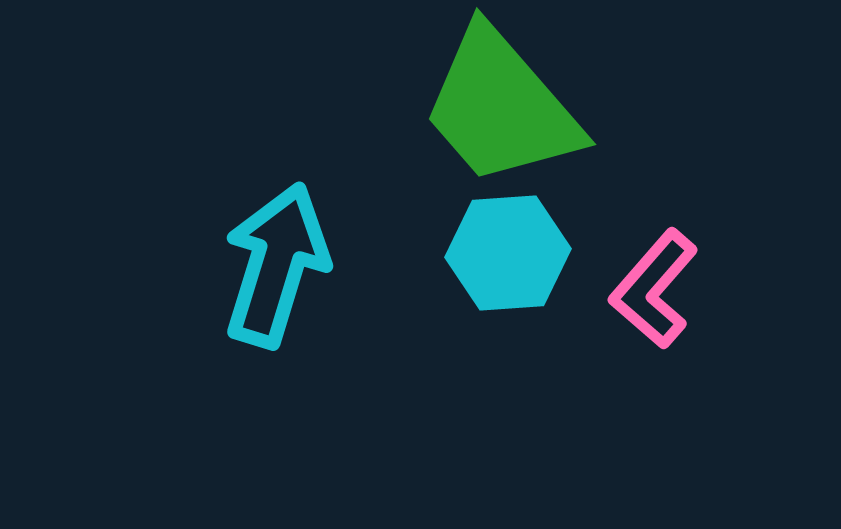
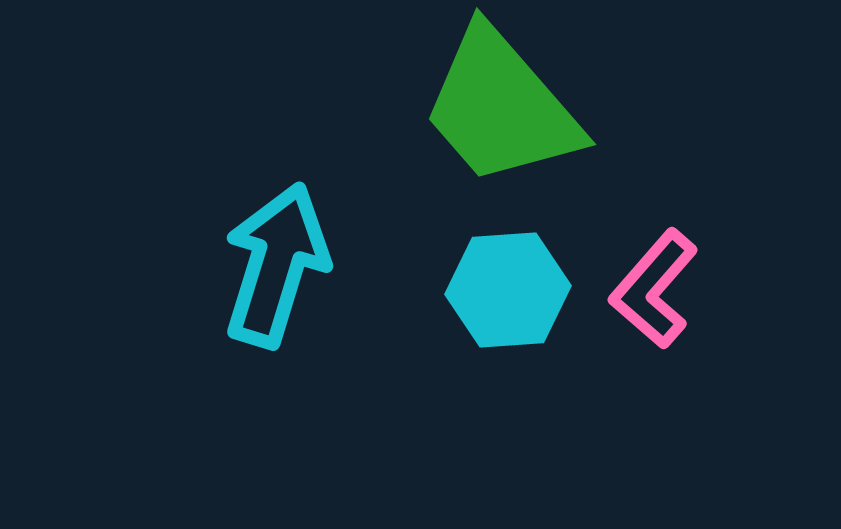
cyan hexagon: moved 37 px down
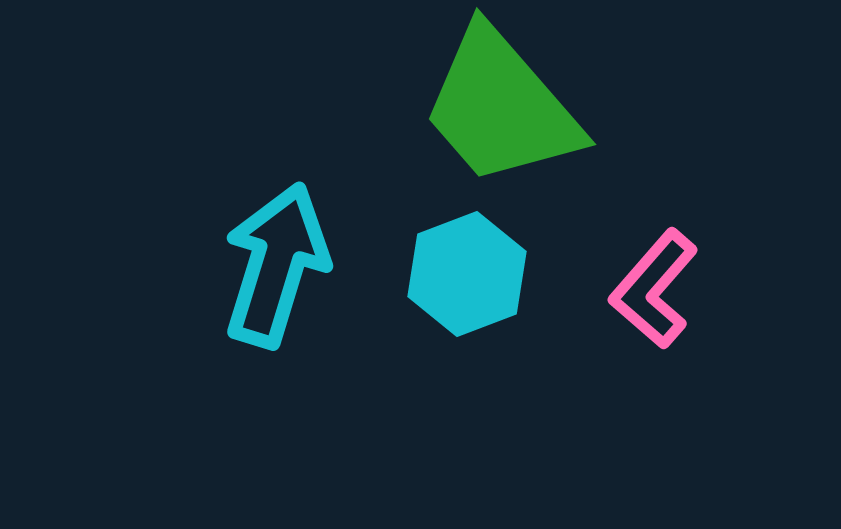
cyan hexagon: moved 41 px left, 16 px up; rotated 17 degrees counterclockwise
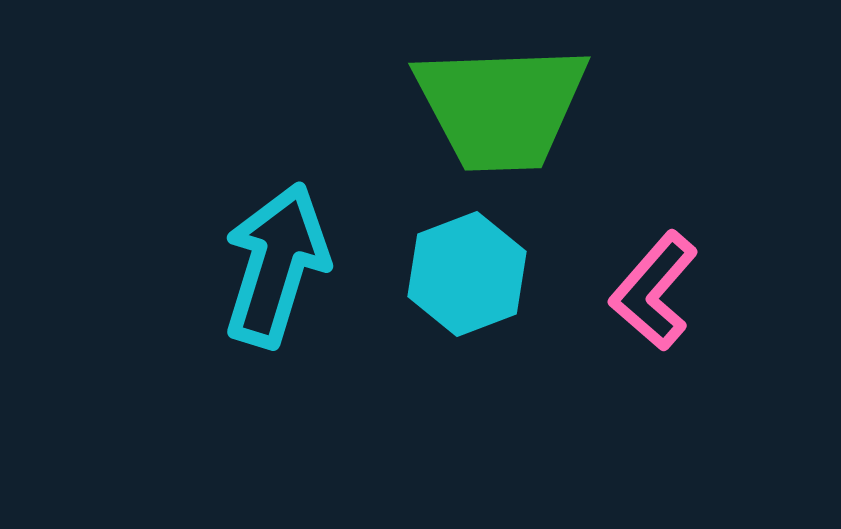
green trapezoid: rotated 51 degrees counterclockwise
pink L-shape: moved 2 px down
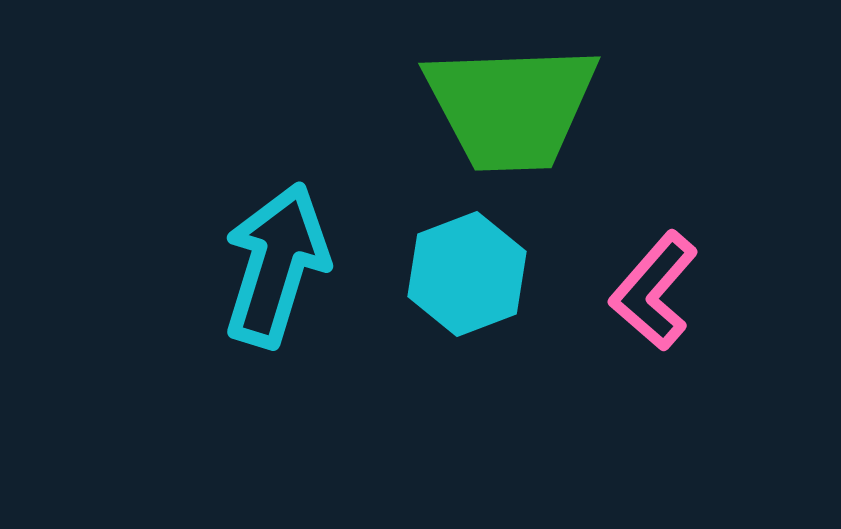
green trapezoid: moved 10 px right
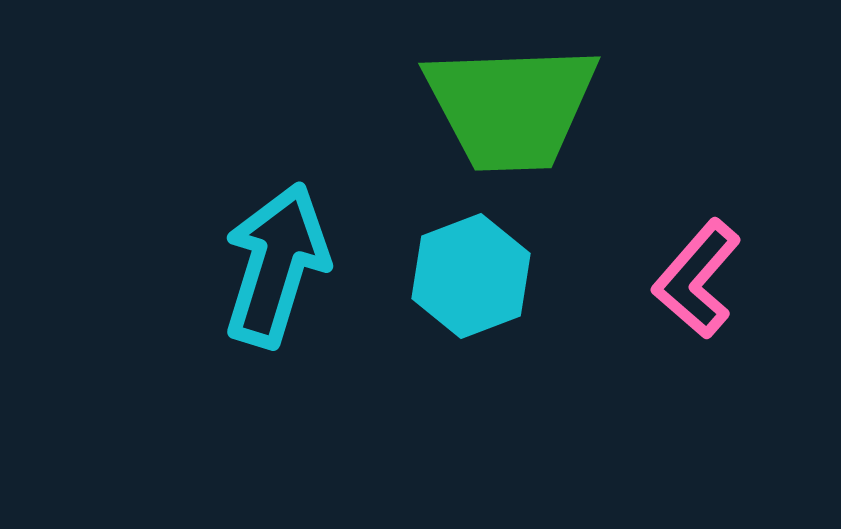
cyan hexagon: moved 4 px right, 2 px down
pink L-shape: moved 43 px right, 12 px up
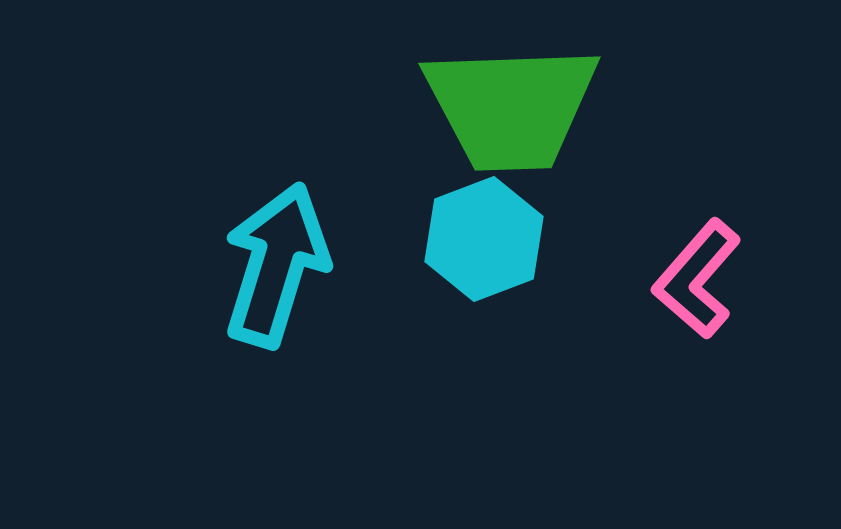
cyan hexagon: moved 13 px right, 37 px up
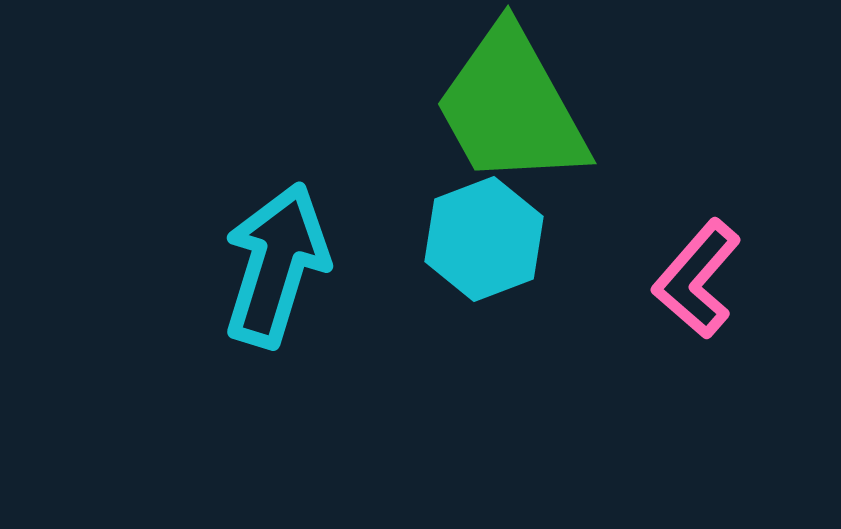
green trapezoid: rotated 63 degrees clockwise
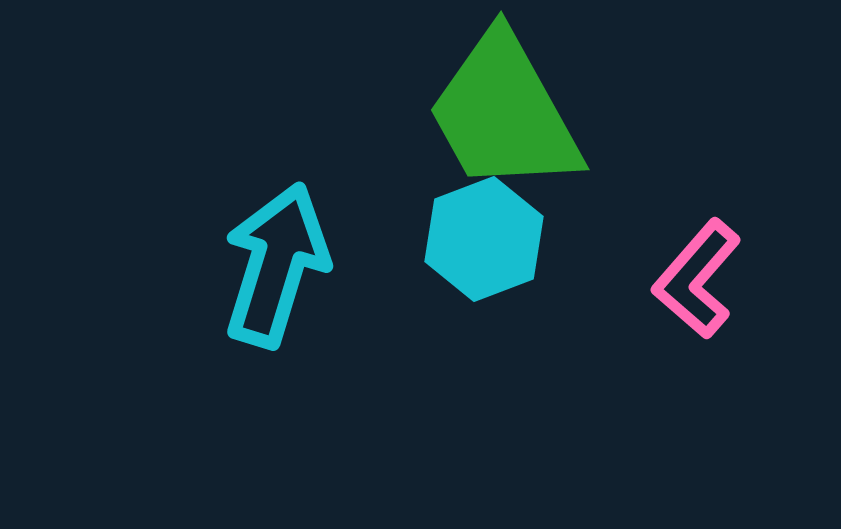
green trapezoid: moved 7 px left, 6 px down
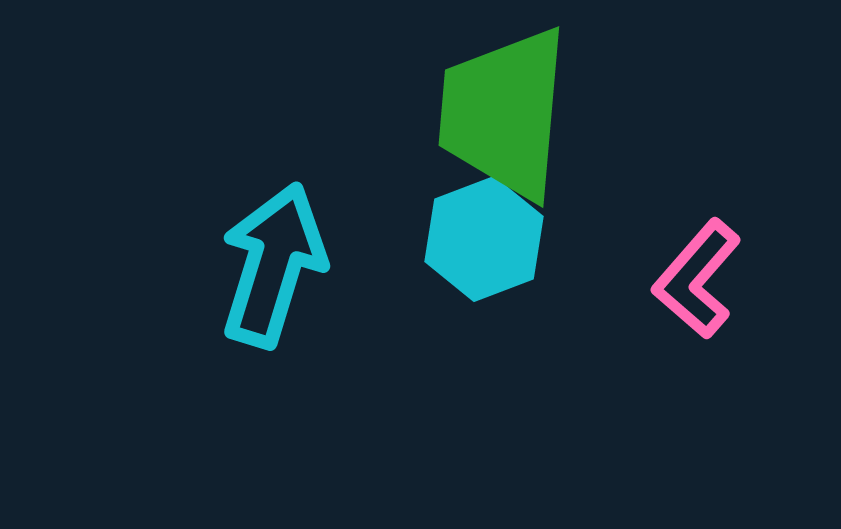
green trapezoid: rotated 34 degrees clockwise
cyan arrow: moved 3 px left
